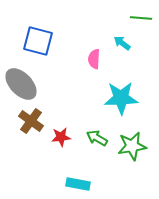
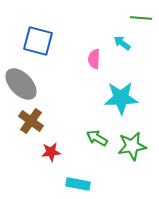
red star: moved 10 px left, 15 px down
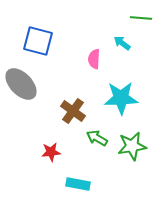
brown cross: moved 42 px right, 10 px up
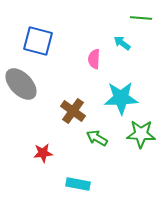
green star: moved 9 px right, 12 px up; rotated 12 degrees clockwise
red star: moved 8 px left, 1 px down
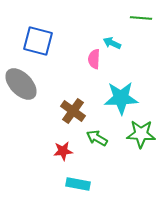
cyan arrow: moved 10 px left; rotated 12 degrees counterclockwise
red star: moved 20 px right, 2 px up
